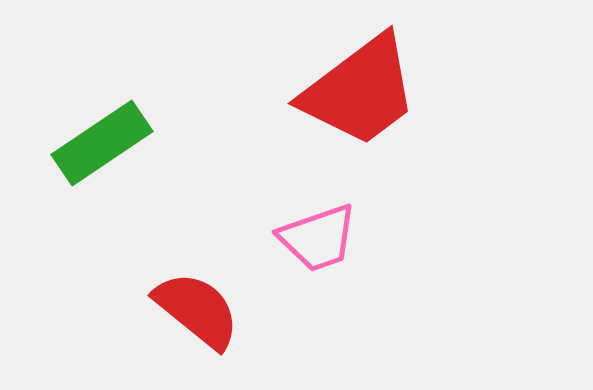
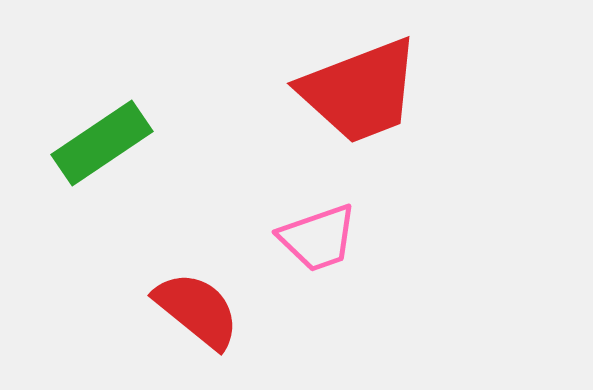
red trapezoid: rotated 16 degrees clockwise
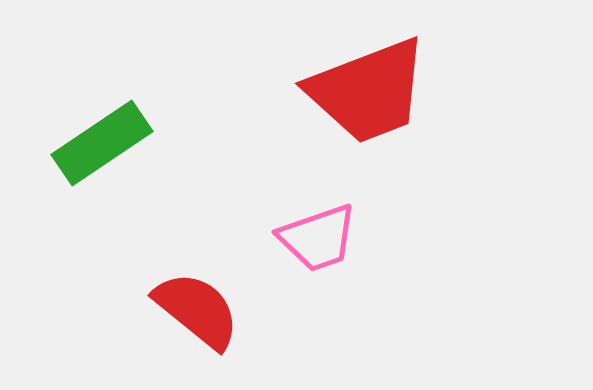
red trapezoid: moved 8 px right
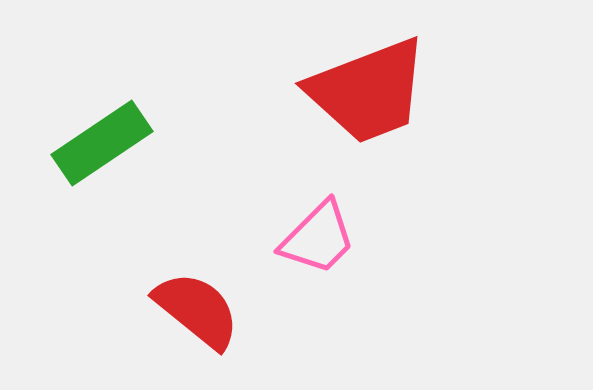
pink trapezoid: rotated 26 degrees counterclockwise
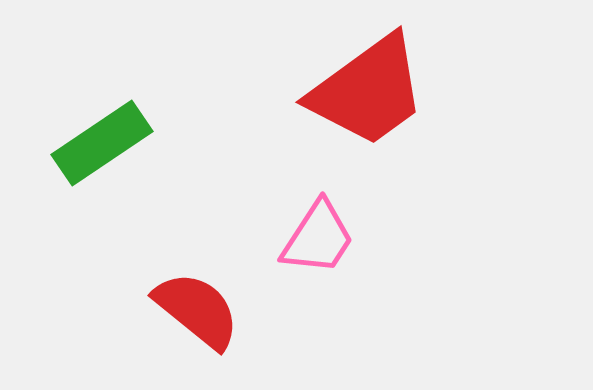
red trapezoid: rotated 15 degrees counterclockwise
pink trapezoid: rotated 12 degrees counterclockwise
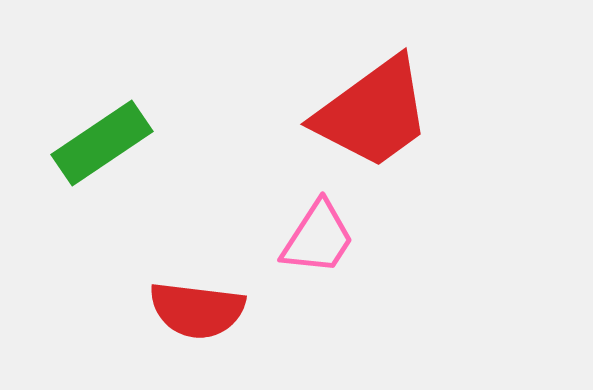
red trapezoid: moved 5 px right, 22 px down
red semicircle: rotated 148 degrees clockwise
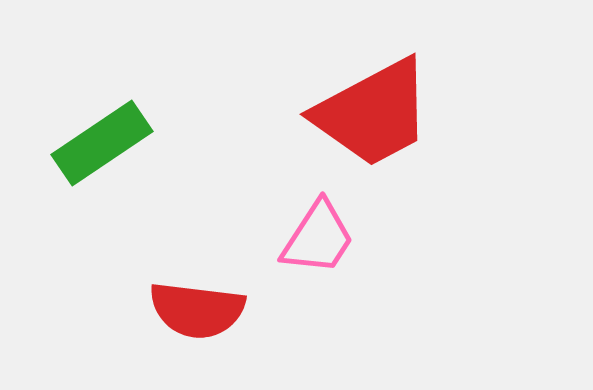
red trapezoid: rotated 8 degrees clockwise
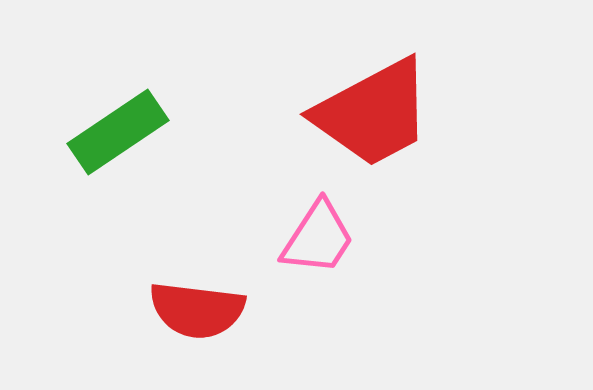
green rectangle: moved 16 px right, 11 px up
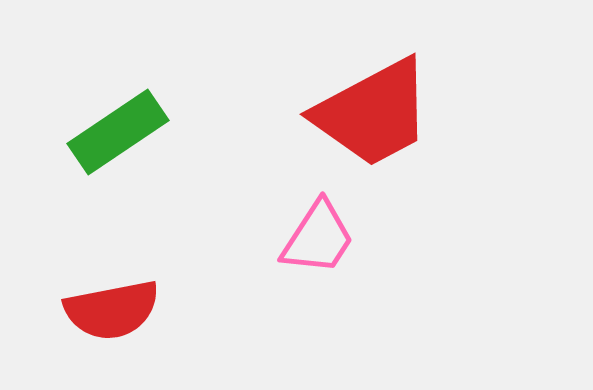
red semicircle: moved 85 px left; rotated 18 degrees counterclockwise
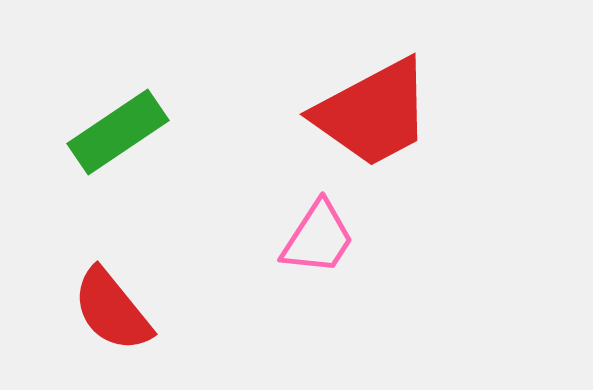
red semicircle: rotated 62 degrees clockwise
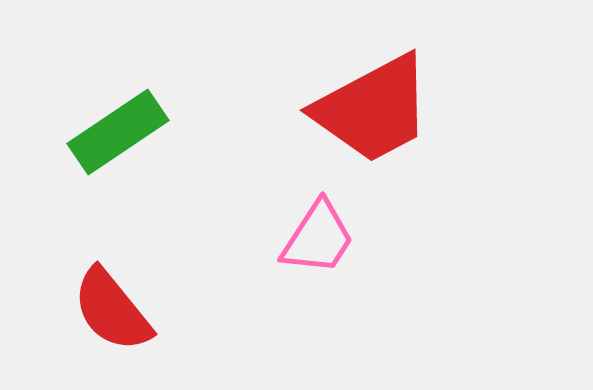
red trapezoid: moved 4 px up
